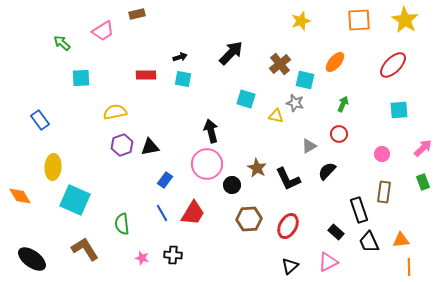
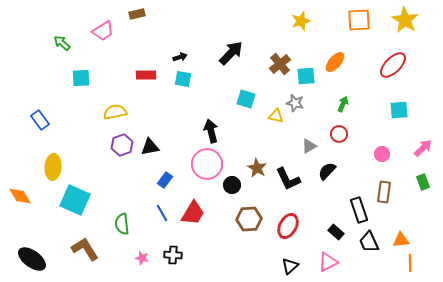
cyan square at (305, 80): moved 1 px right, 4 px up; rotated 18 degrees counterclockwise
orange line at (409, 267): moved 1 px right, 4 px up
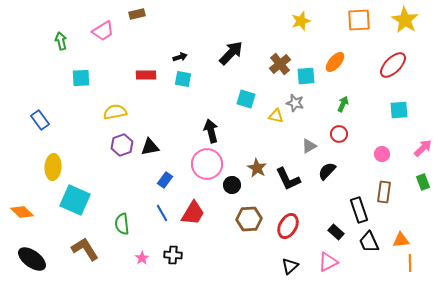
green arrow at (62, 43): moved 1 px left, 2 px up; rotated 36 degrees clockwise
orange diamond at (20, 196): moved 2 px right, 16 px down; rotated 15 degrees counterclockwise
pink star at (142, 258): rotated 24 degrees clockwise
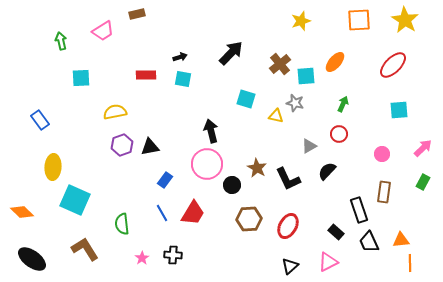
green rectangle at (423, 182): rotated 49 degrees clockwise
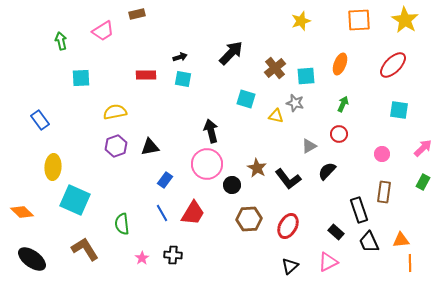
orange ellipse at (335, 62): moved 5 px right, 2 px down; rotated 20 degrees counterclockwise
brown cross at (280, 64): moved 5 px left, 4 px down
cyan square at (399, 110): rotated 12 degrees clockwise
purple hexagon at (122, 145): moved 6 px left, 1 px down
black L-shape at (288, 179): rotated 12 degrees counterclockwise
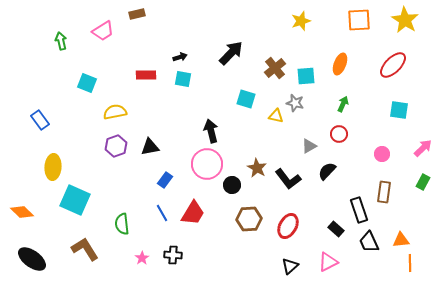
cyan square at (81, 78): moved 6 px right, 5 px down; rotated 24 degrees clockwise
black rectangle at (336, 232): moved 3 px up
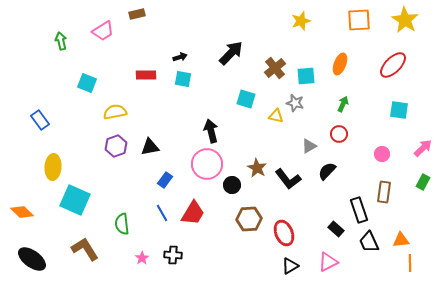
red ellipse at (288, 226): moved 4 px left, 7 px down; rotated 50 degrees counterclockwise
black triangle at (290, 266): rotated 12 degrees clockwise
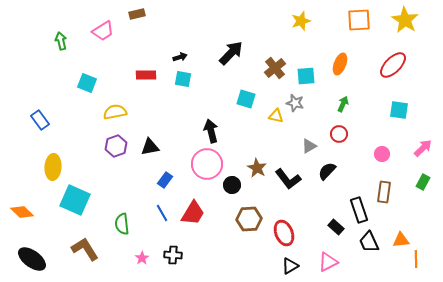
black rectangle at (336, 229): moved 2 px up
orange line at (410, 263): moved 6 px right, 4 px up
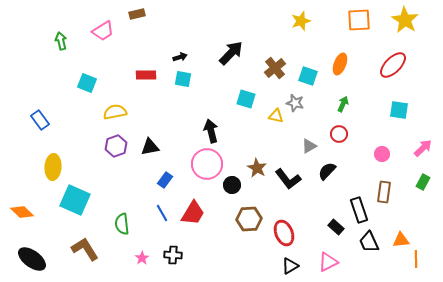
cyan square at (306, 76): moved 2 px right; rotated 24 degrees clockwise
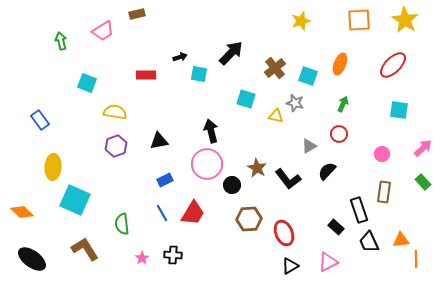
cyan square at (183, 79): moved 16 px right, 5 px up
yellow semicircle at (115, 112): rotated 20 degrees clockwise
black triangle at (150, 147): moved 9 px right, 6 px up
blue rectangle at (165, 180): rotated 28 degrees clockwise
green rectangle at (423, 182): rotated 70 degrees counterclockwise
